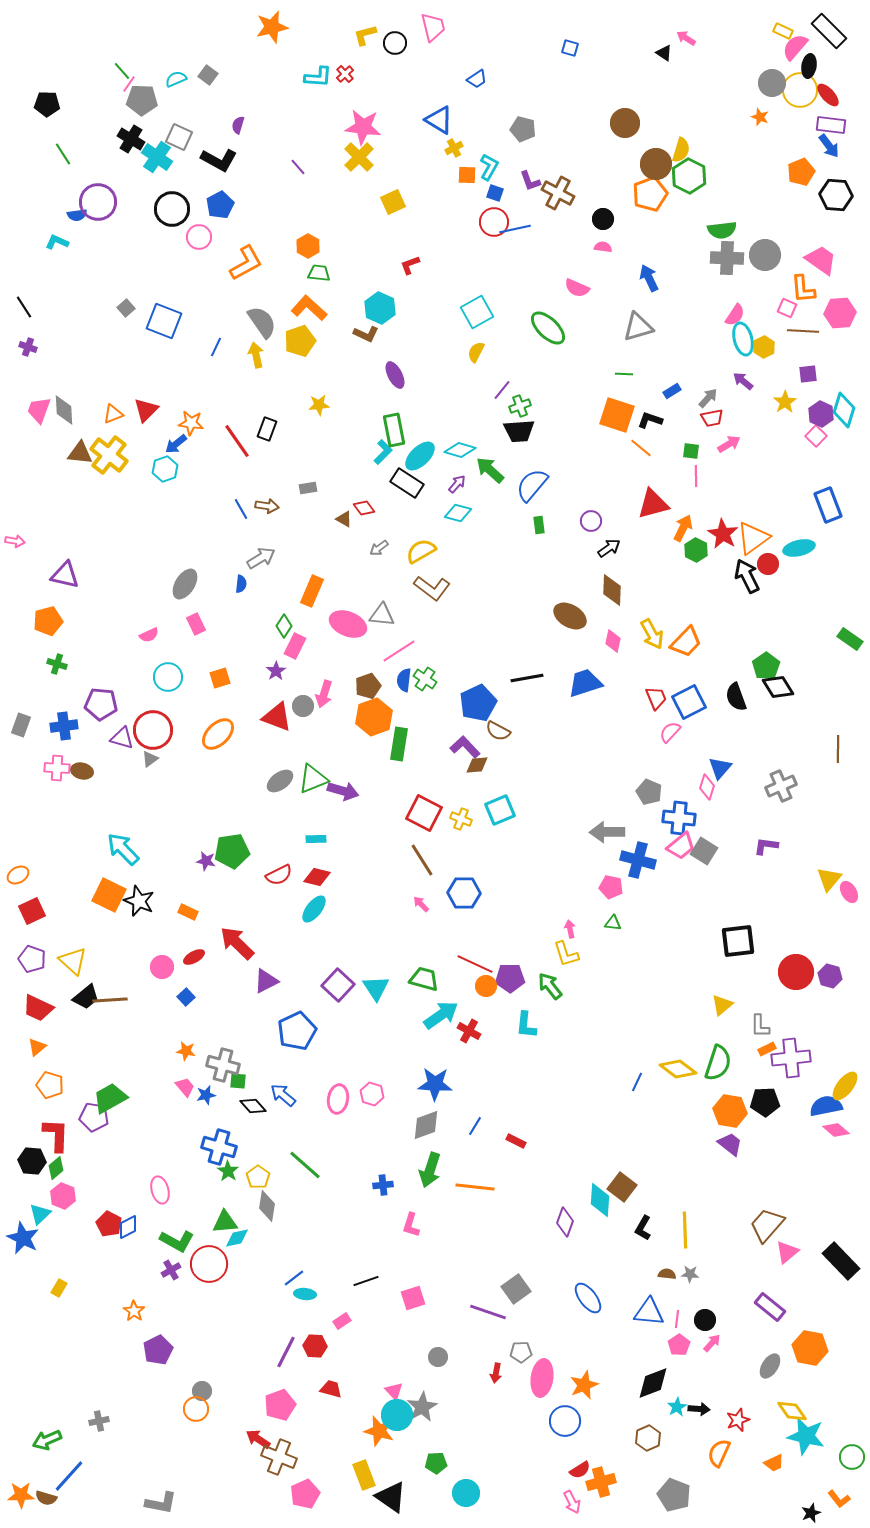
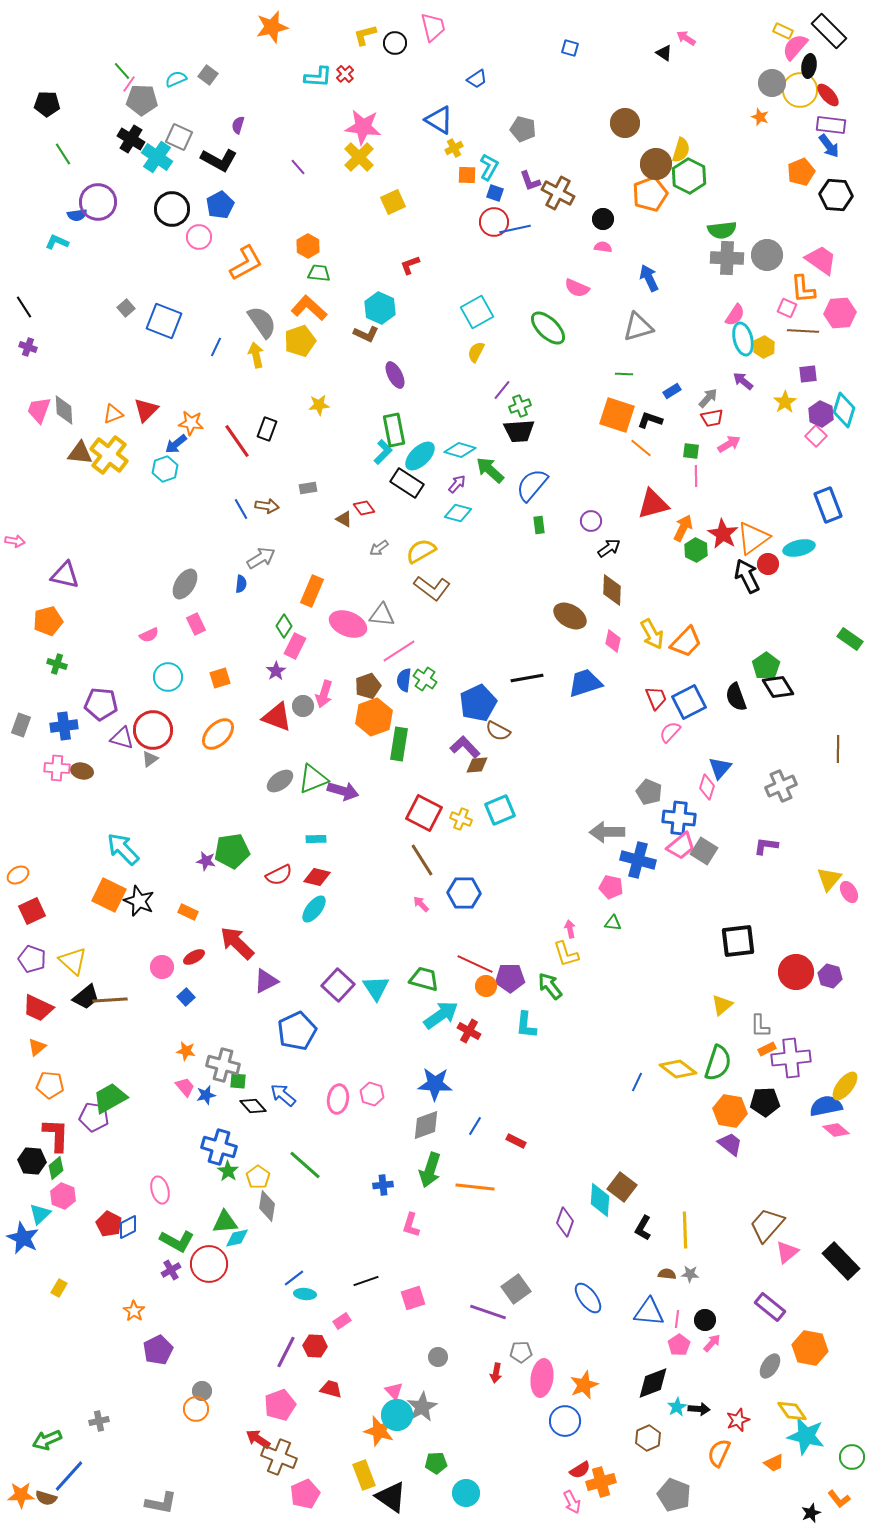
gray circle at (765, 255): moved 2 px right
orange pentagon at (50, 1085): rotated 12 degrees counterclockwise
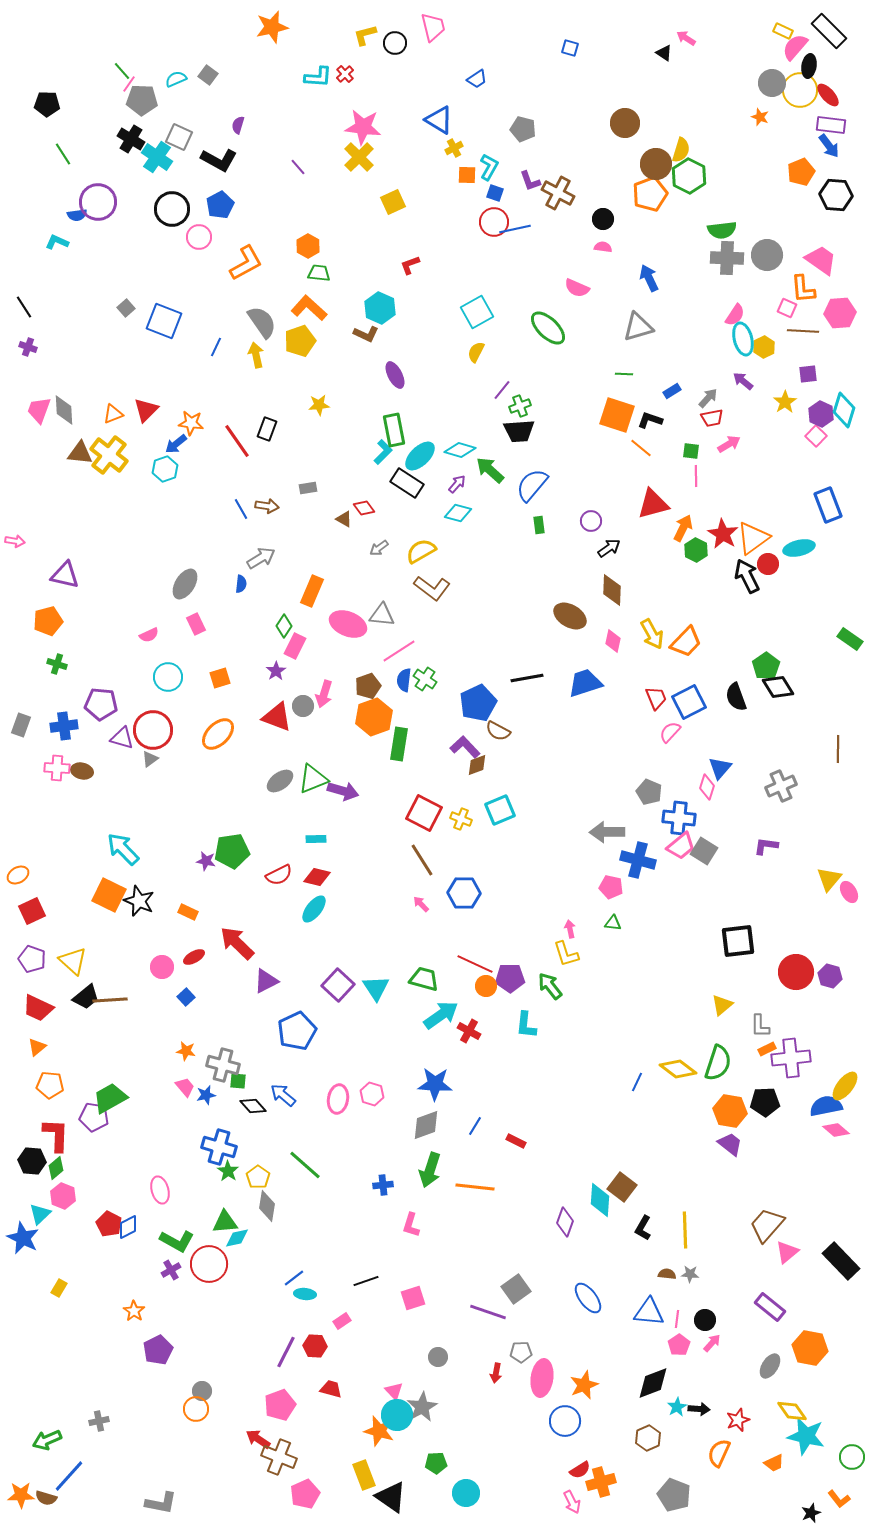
brown diamond at (477, 765): rotated 15 degrees counterclockwise
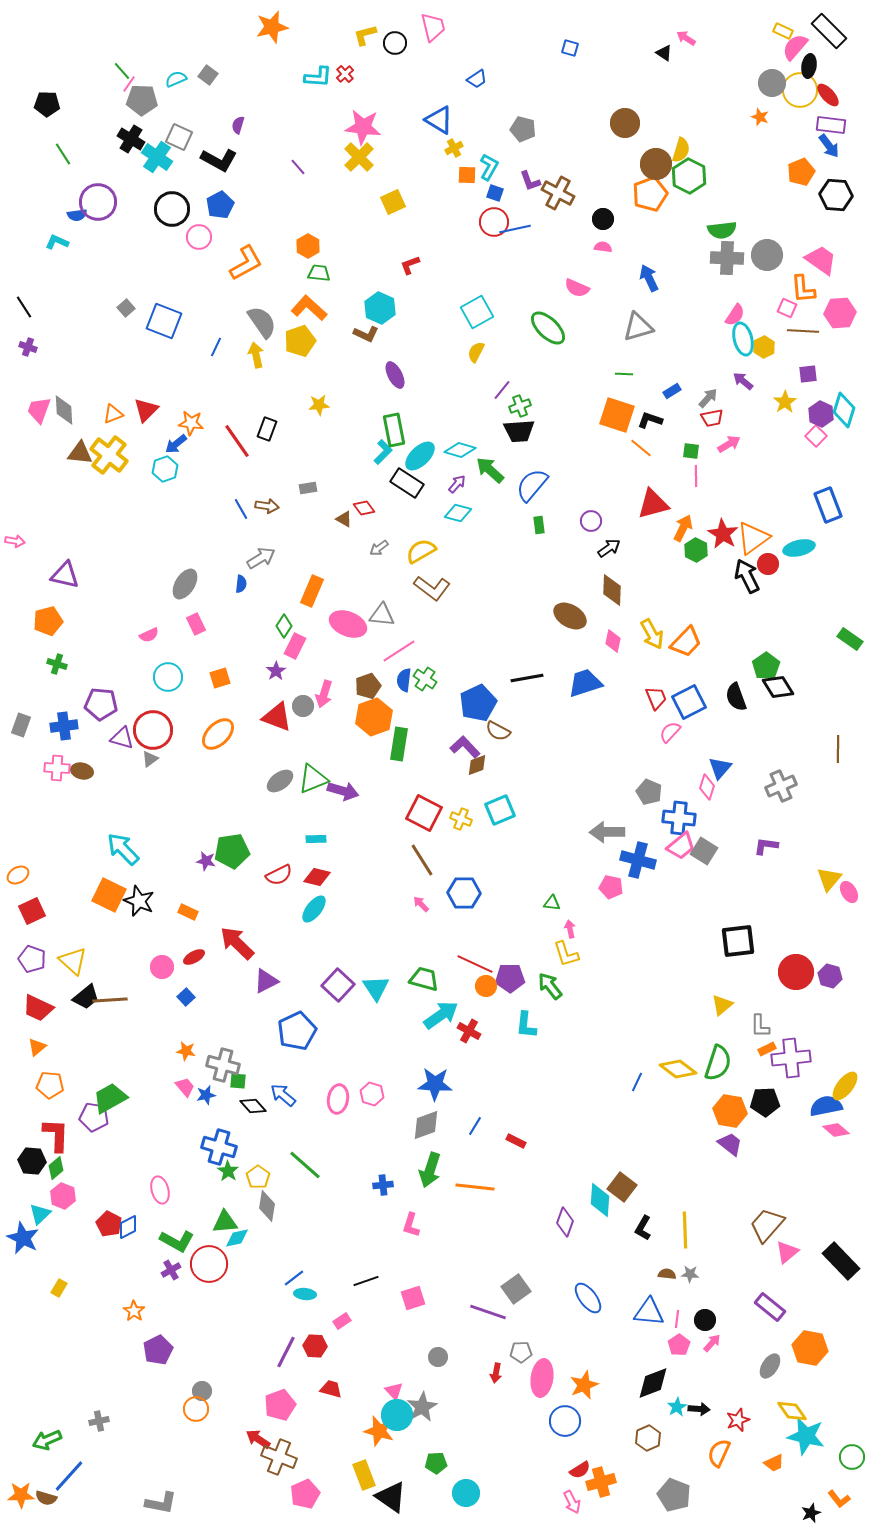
green triangle at (613, 923): moved 61 px left, 20 px up
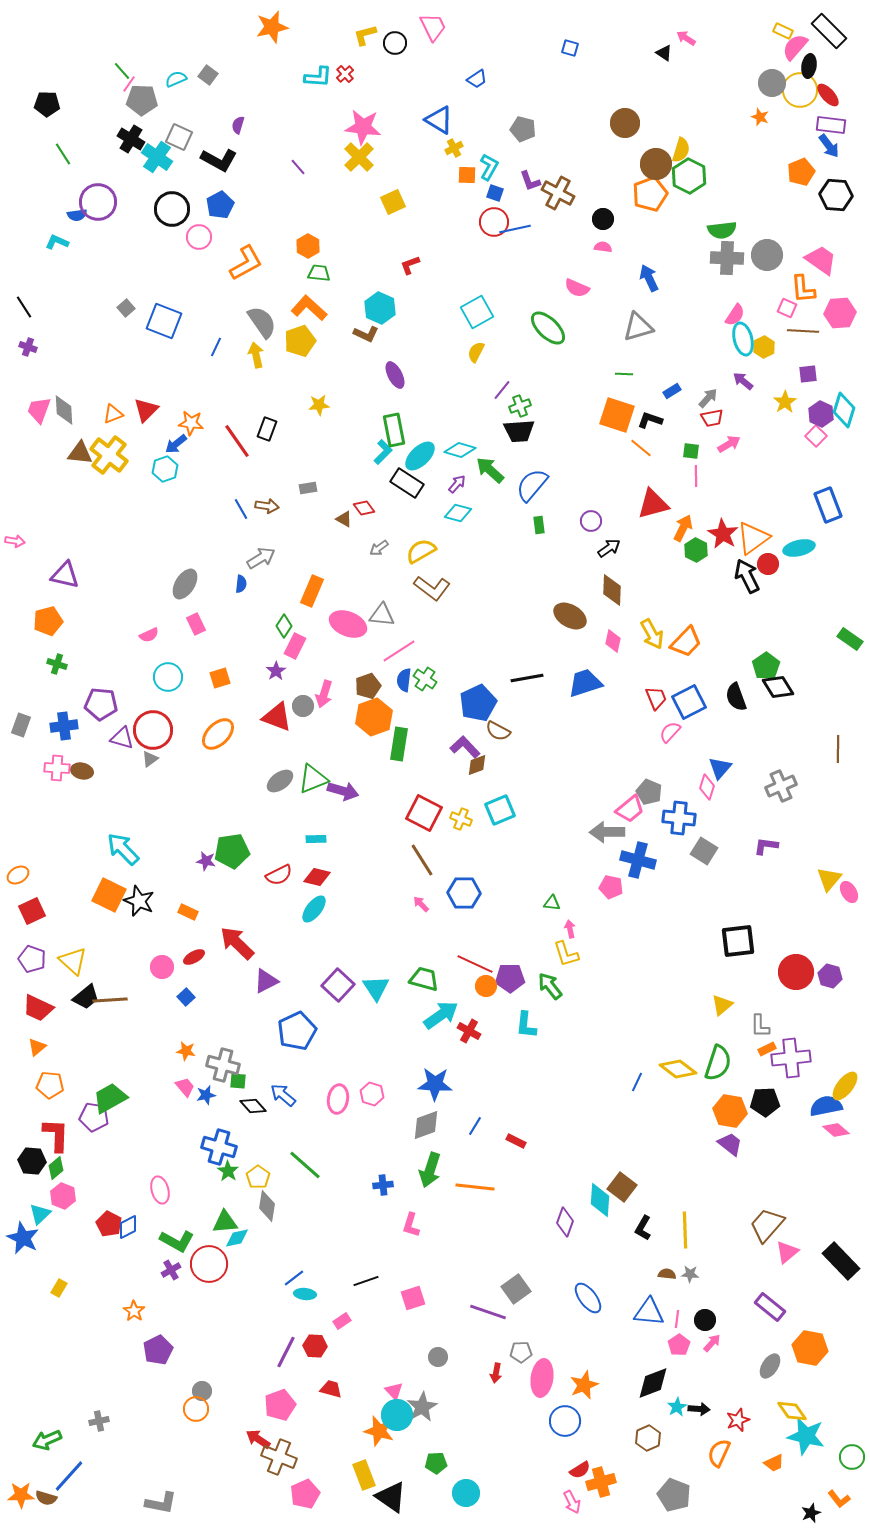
pink trapezoid at (433, 27): rotated 12 degrees counterclockwise
pink trapezoid at (681, 846): moved 51 px left, 37 px up
